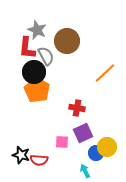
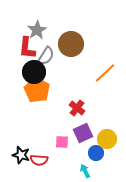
gray star: rotated 18 degrees clockwise
brown circle: moved 4 px right, 3 px down
gray semicircle: rotated 60 degrees clockwise
red cross: rotated 28 degrees clockwise
yellow circle: moved 8 px up
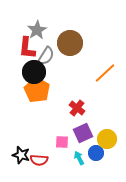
brown circle: moved 1 px left, 1 px up
cyan arrow: moved 6 px left, 13 px up
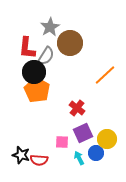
gray star: moved 13 px right, 3 px up
orange line: moved 2 px down
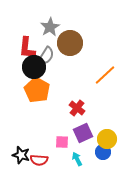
black circle: moved 5 px up
blue circle: moved 7 px right, 1 px up
cyan arrow: moved 2 px left, 1 px down
